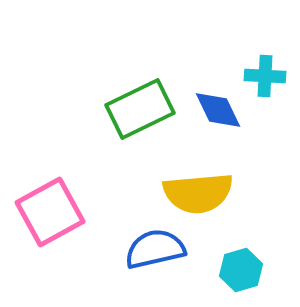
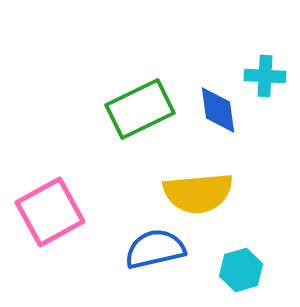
blue diamond: rotated 18 degrees clockwise
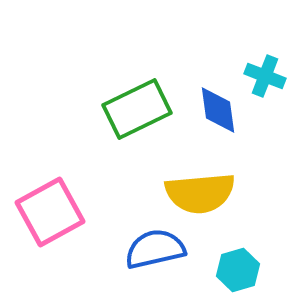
cyan cross: rotated 18 degrees clockwise
green rectangle: moved 3 px left
yellow semicircle: moved 2 px right
cyan hexagon: moved 3 px left
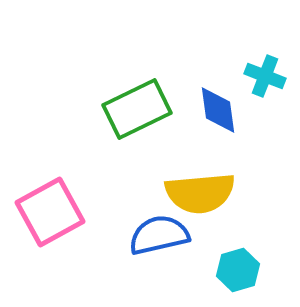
blue semicircle: moved 4 px right, 14 px up
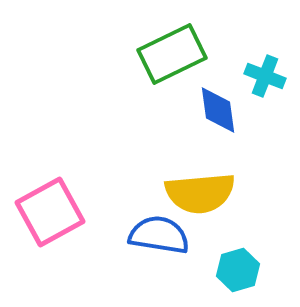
green rectangle: moved 35 px right, 55 px up
blue semicircle: rotated 22 degrees clockwise
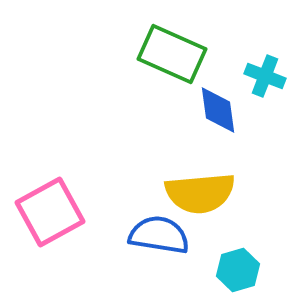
green rectangle: rotated 50 degrees clockwise
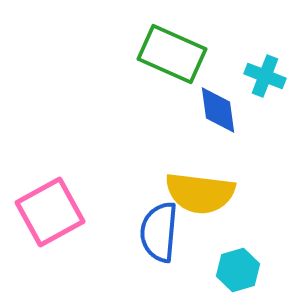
yellow semicircle: rotated 12 degrees clockwise
blue semicircle: moved 3 px up; rotated 94 degrees counterclockwise
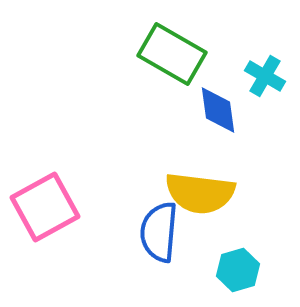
green rectangle: rotated 6 degrees clockwise
cyan cross: rotated 9 degrees clockwise
pink square: moved 5 px left, 5 px up
